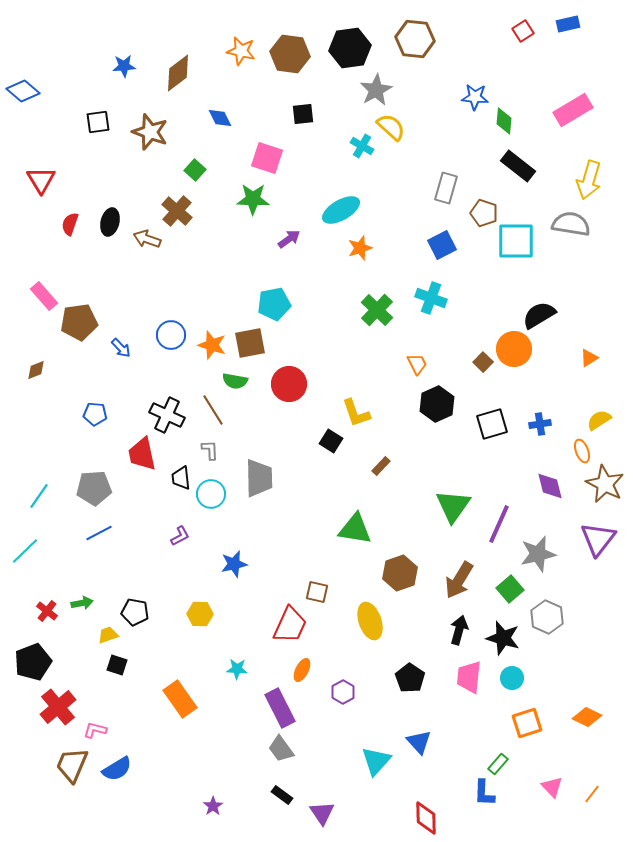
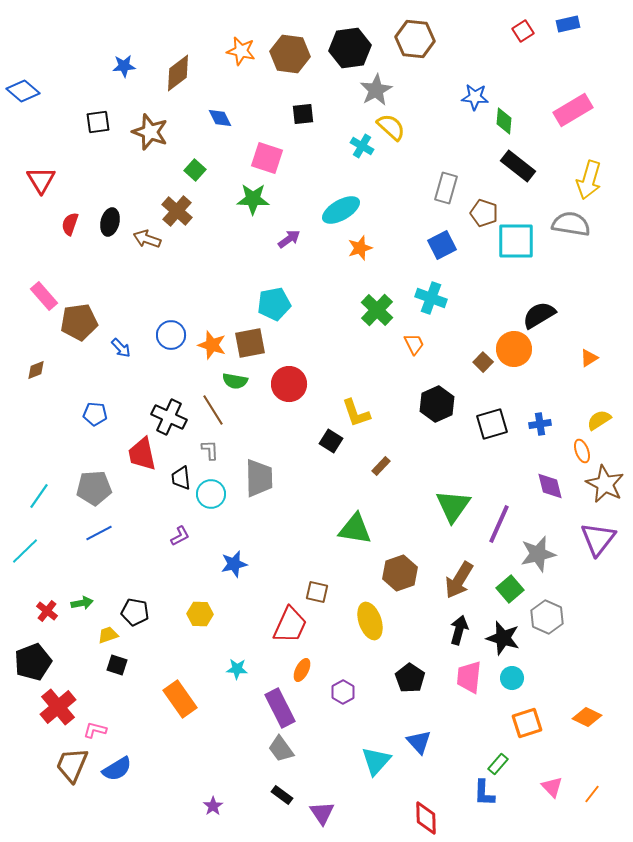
orange trapezoid at (417, 364): moved 3 px left, 20 px up
black cross at (167, 415): moved 2 px right, 2 px down
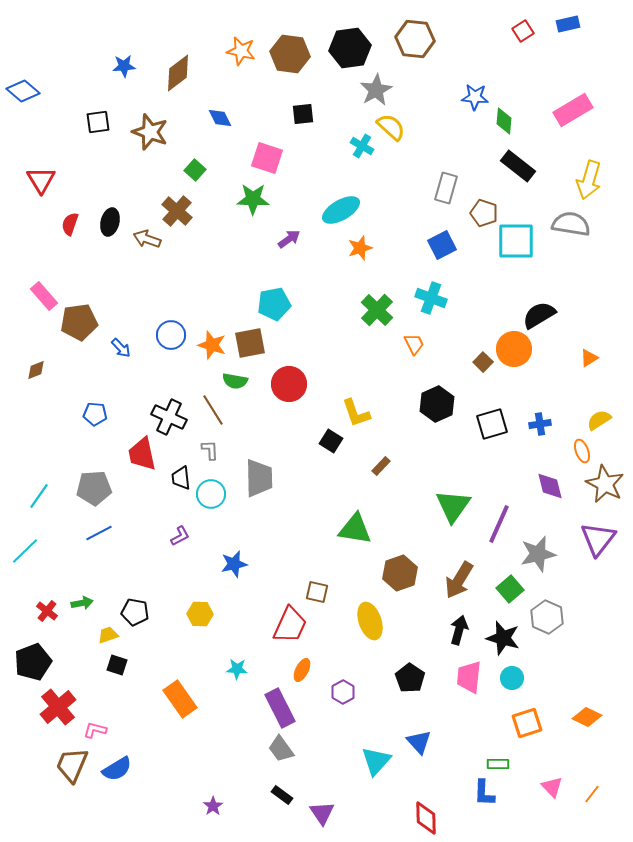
green rectangle at (498, 764): rotated 50 degrees clockwise
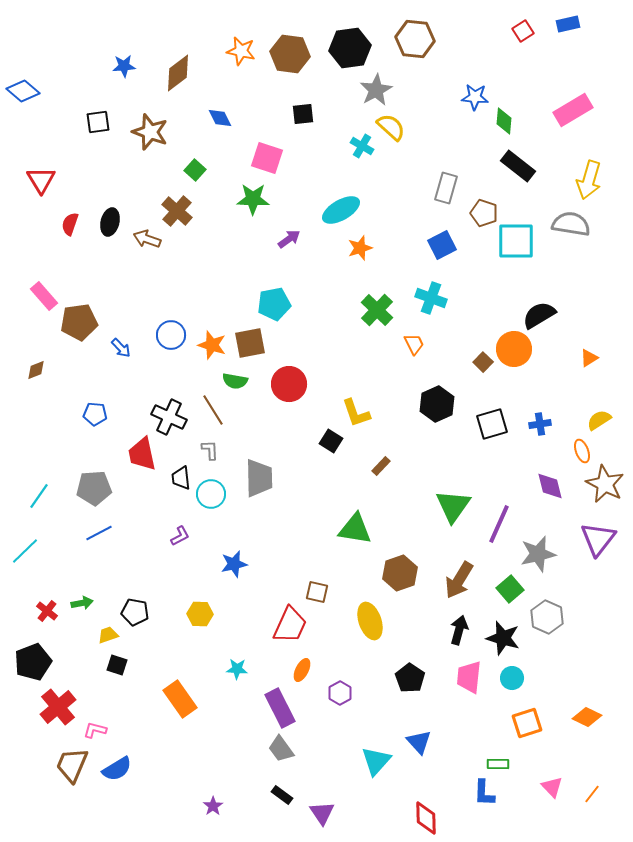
purple hexagon at (343, 692): moved 3 px left, 1 px down
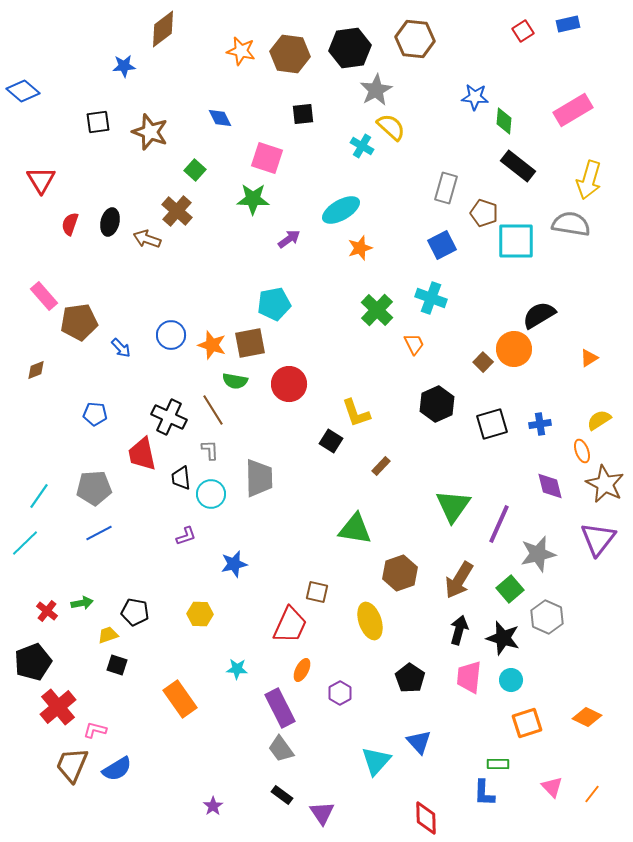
brown diamond at (178, 73): moved 15 px left, 44 px up
purple L-shape at (180, 536): moved 6 px right; rotated 10 degrees clockwise
cyan line at (25, 551): moved 8 px up
cyan circle at (512, 678): moved 1 px left, 2 px down
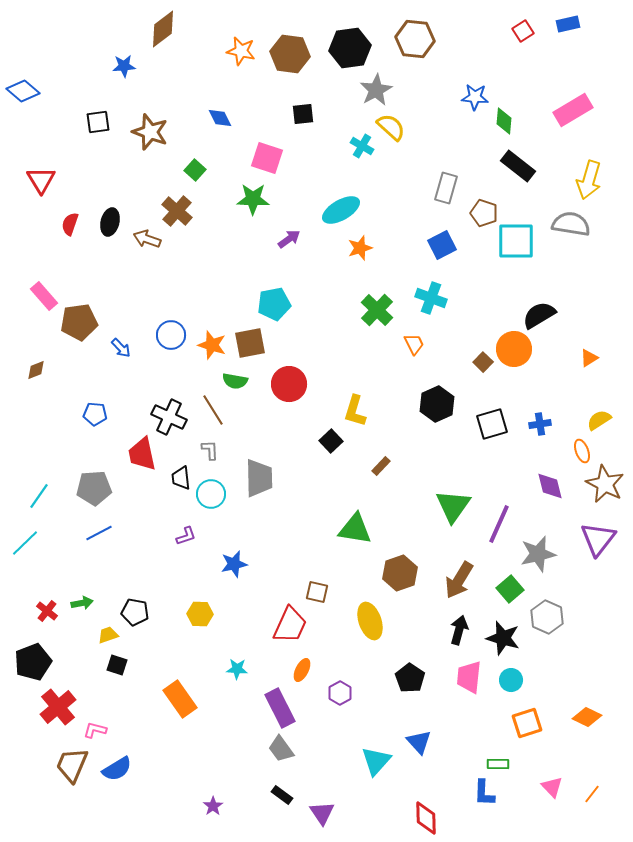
yellow L-shape at (356, 413): moved 1 px left, 2 px up; rotated 36 degrees clockwise
black square at (331, 441): rotated 15 degrees clockwise
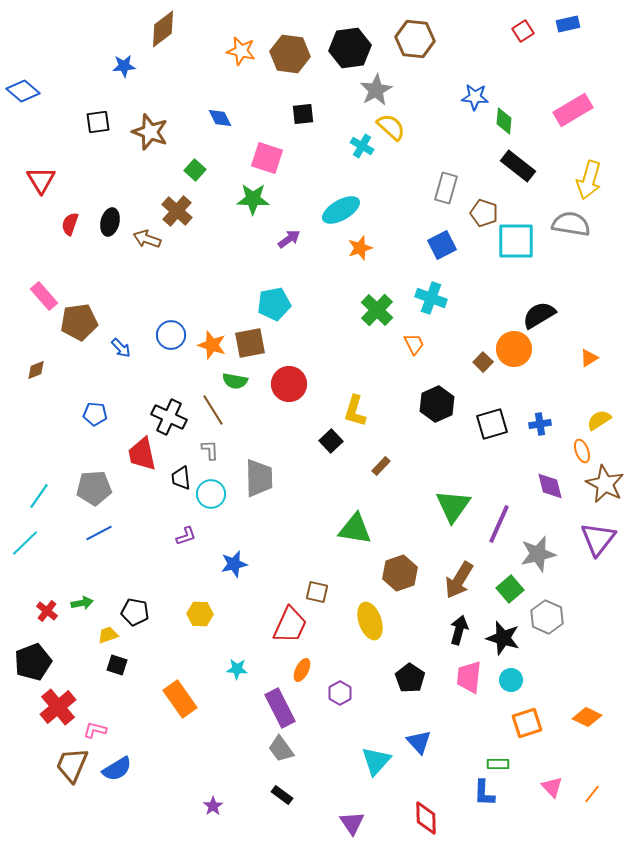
purple triangle at (322, 813): moved 30 px right, 10 px down
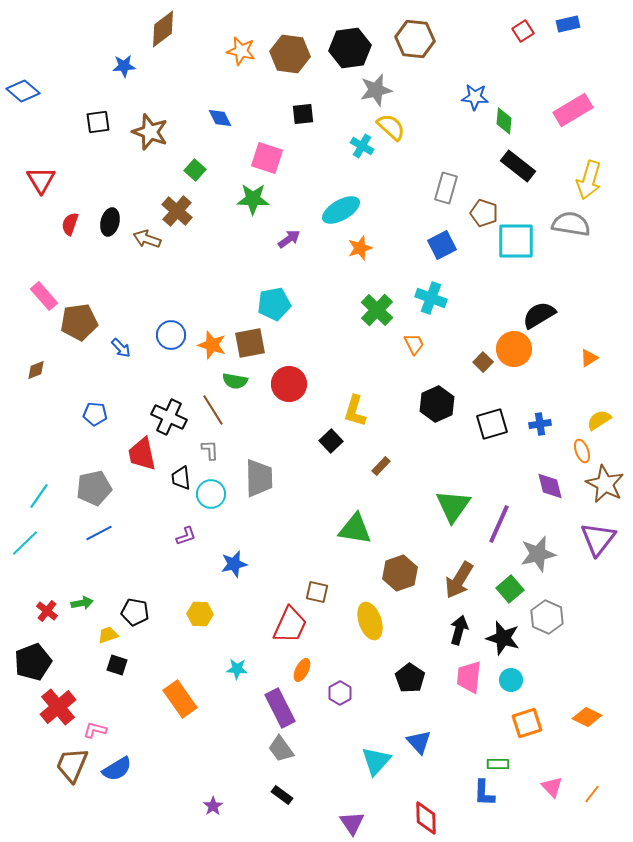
gray star at (376, 90): rotated 16 degrees clockwise
gray pentagon at (94, 488): rotated 8 degrees counterclockwise
